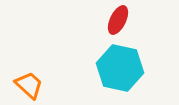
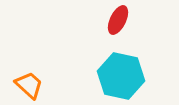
cyan hexagon: moved 1 px right, 8 px down
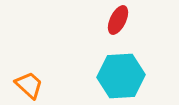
cyan hexagon: rotated 15 degrees counterclockwise
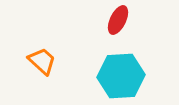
orange trapezoid: moved 13 px right, 24 px up
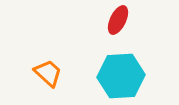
orange trapezoid: moved 6 px right, 12 px down
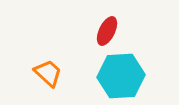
red ellipse: moved 11 px left, 11 px down
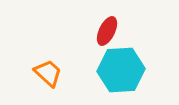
cyan hexagon: moved 6 px up
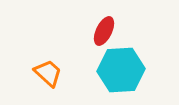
red ellipse: moved 3 px left
